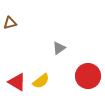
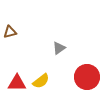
brown triangle: moved 9 px down
red circle: moved 1 px left, 1 px down
red triangle: moved 1 px down; rotated 30 degrees counterclockwise
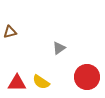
yellow semicircle: moved 1 px down; rotated 72 degrees clockwise
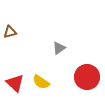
red triangle: moved 2 px left; rotated 42 degrees clockwise
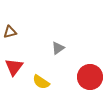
gray triangle: moved 1 px left
red circle: moved 3 px right
red triangle: moved 1 px left, 16 px up; rotated 24 degrees clockwise
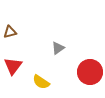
red triangle: moved 1 px left, 1 px up
red circle: moved 5 px up
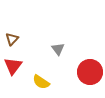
brown triangle: moved 2 px right, 7 px down; rotated 32 degrees counterclockwise
gray triangle: moved 1 px down; rotated 32 degrees counterclockwise
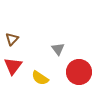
red circle: moved 11 px left
yellow semicircle: moved 1 px left, 4 px up
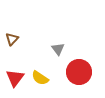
red triangle: moved 2 px right, 12 px down
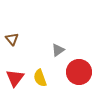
brown triangle: rotated 24 degrees counterclockwise
gray triangle: moved 1 px down; rotated 32 degrees clockwise
yellow semicircle: rotated 36 degrees clockwise
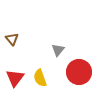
gray triangle: rotated 16 degrees counterclockwise
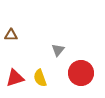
brown triangle: moved 1 px left, 4 px up; rotated 48 degrees counterclockwise
red circle: moved 2 px right, 1 px down
red triangle: rotated 36 degrees clockwise
